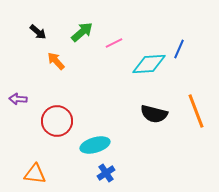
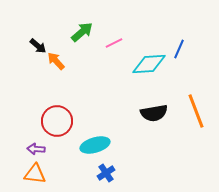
black arrow: moved 14 px down
purple arrow: moved 18 px right, 50 px down
black semicircle: moved 1 px up; rotated 24 degrees counterclockwise
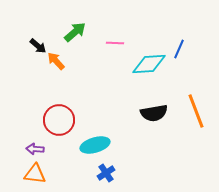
green arrow: moved 7 px left
pink line: moved 1 px right; rotated 30 degrees clockwise
red circle: moved 2 px right, 1 px up
purple arrow: moved 1 px left
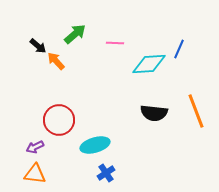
green arrow: moved 2 px down
black semicircle: rotated 16 degrees clockwise
purple arrow: moved 2 px up; rotated 30 degrees counterclockwise
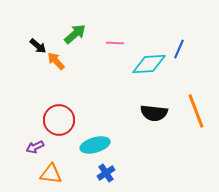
orange triangle: moved 16 px right
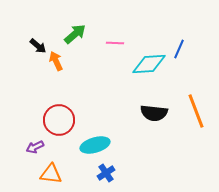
orange arrow: rotated 18 degrees clockwise
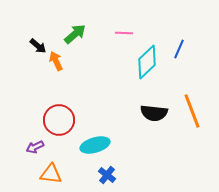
pink line: moved 9 px right, 10 px up
cyan diamond: moved 2 px left, 2 px up; rotated 40 degrees counterclockwise
orange line: moved 4 px left
blue cross: moved 1 px right, 2 px down; rotated 18 degrees counterclockwise
